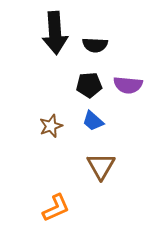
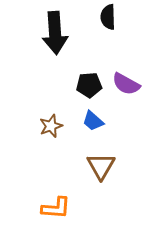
black semicircle: moved 13 px right, 28 px up; rotated 85 degrees clockwise
purple semicircle: moved 2 px left, 1 px up; rotated 24 degrees clockwise
orange L-shape: rotated 28 degrees clockwise
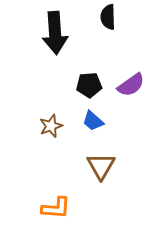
purple semicircle: moved 5 px right, 1 px down; rotated 64 degrees counterclockwise
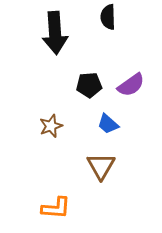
blue trapezoid: moved 15 px right, 3 px down
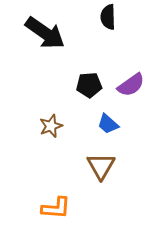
black arrow: moved 10 px left; rotated 51 degrees counterclockwise
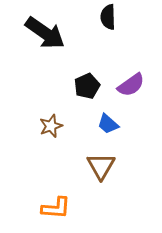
black pentagon: moved 2 px left, 1 px down; rotated 20 degrees counterclockwise
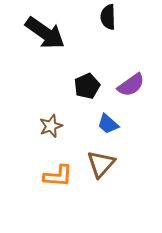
brown triangle: moved 2 px up; rotated 12 degrees clockwise
orange L-shape: moved 2 px right, 32 px up
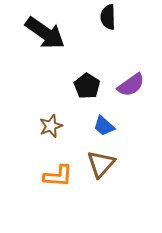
black pentagon: rotated 15 degrees counterclockwise
blue trapezoid: moved 4 px left, 2 px down
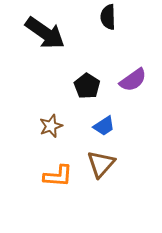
purple semicircle: moved 2 px right, 5 px up
blue trapezoid: rotated 75 degrees counterclockwise
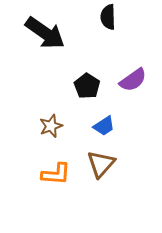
orange L-shape: moved 2 px left, 2 px up
